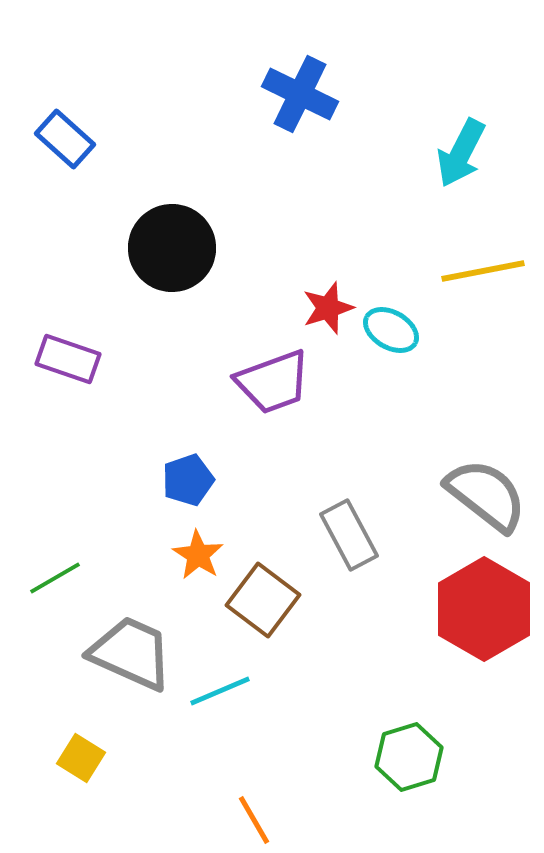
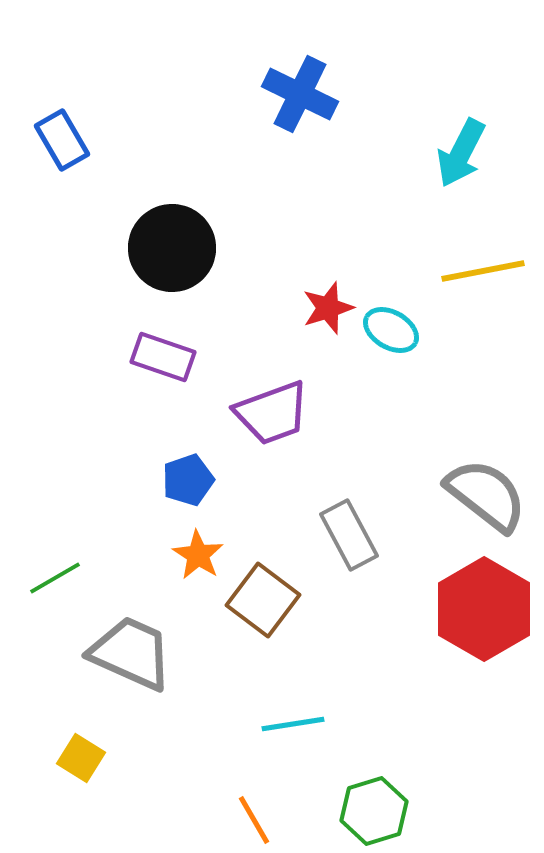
blue rectangle: moved 3 px left, 1 px down; rotated 18 degrees clockwise
purple rectangle: moved 95 px right, 2 px up
purple trapezoid: moved 1 px left, 31 px down
cyan line: moved 73 px right, 33 px down; rotated 14 degrees clockwise
green hexagon: moved 35 px left, 54 px down
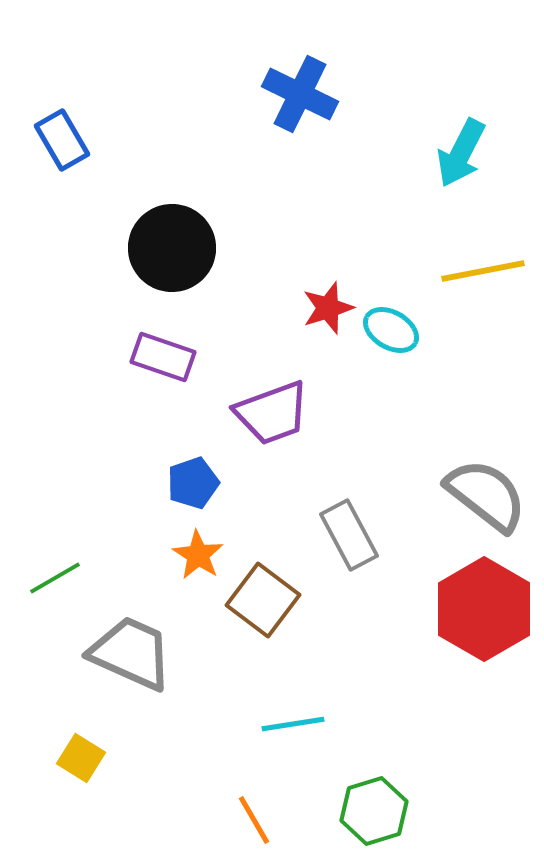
blue pentagon: moved 5 px right, 3 px down
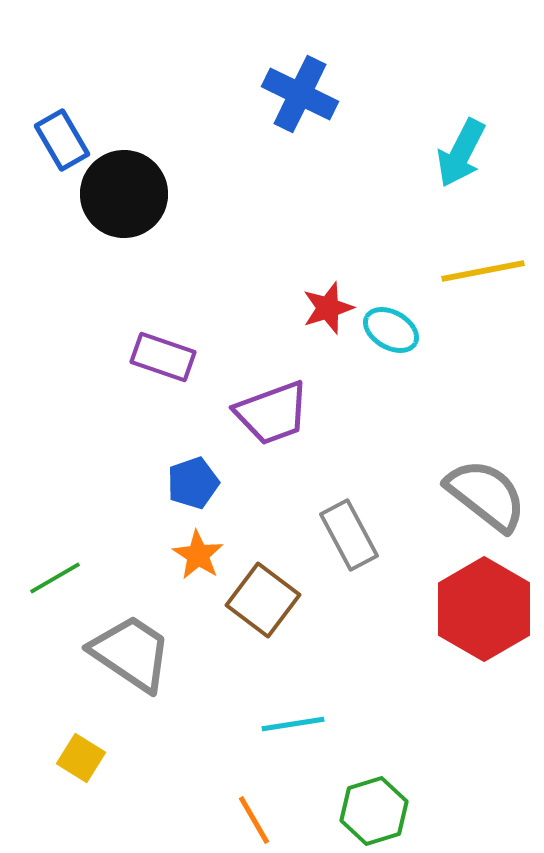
black circle: moved 48 px left, 54 px up
gray trapezoid: rotated 10 degrees clockwise
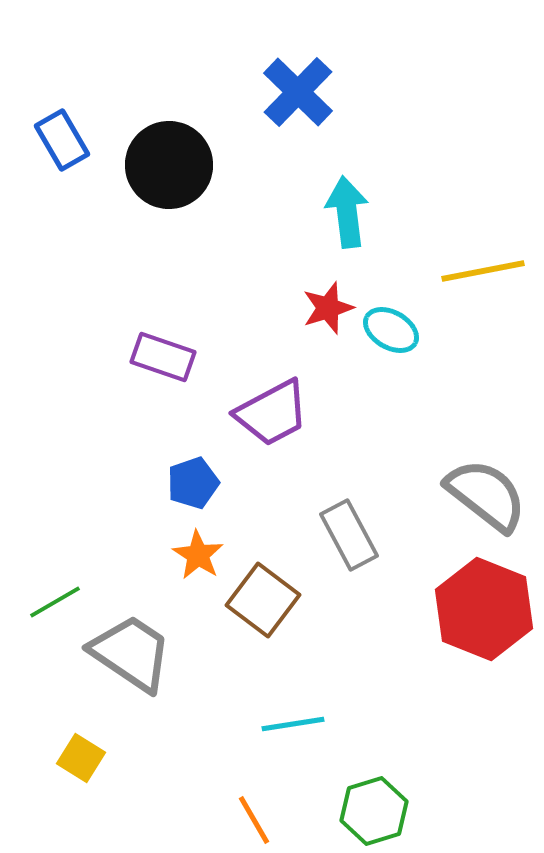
blue cross: moved 2 px left, 2 px up; rotated 18 degrees clockwise
cyan arrow: moved 114 px left, 59 px down; rotated 146 degrees clockwise
black circle: moved 45 px right, 29 px up
purple trapezoid: rotated 8 degrees counterclockwise
green line: moved 24 px down
red hexagon: rotated 8 degrees counterclockwise
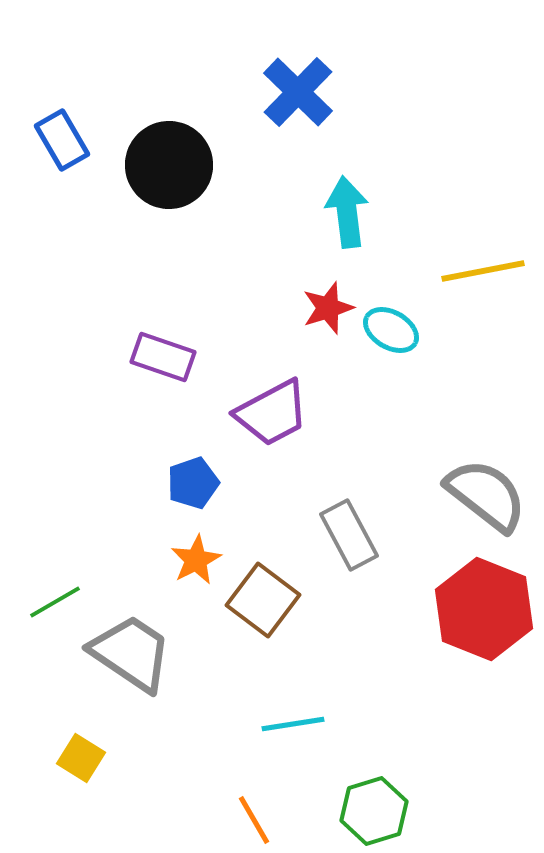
orange star: moved 2 px left, 5 px down; rotated 12 degrees clockwise
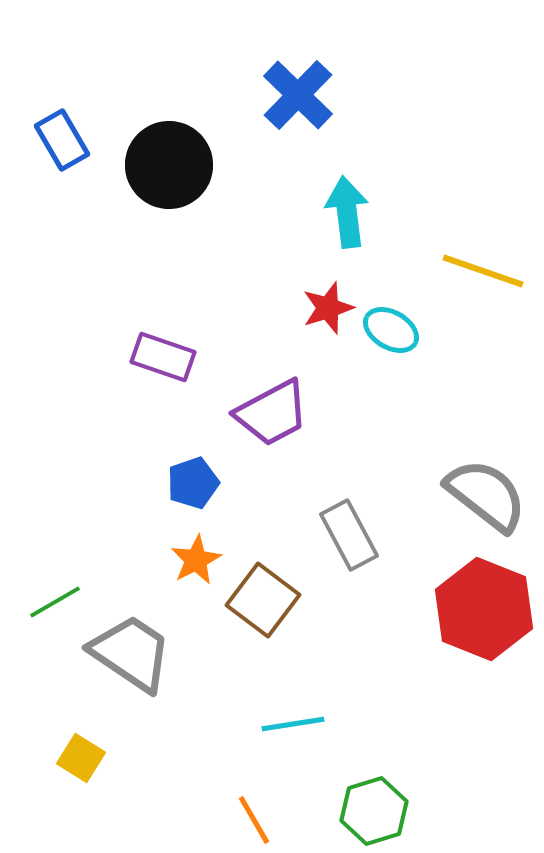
blue cross: moved 3 px down
yellow line: rotated 30 degrees clockwise
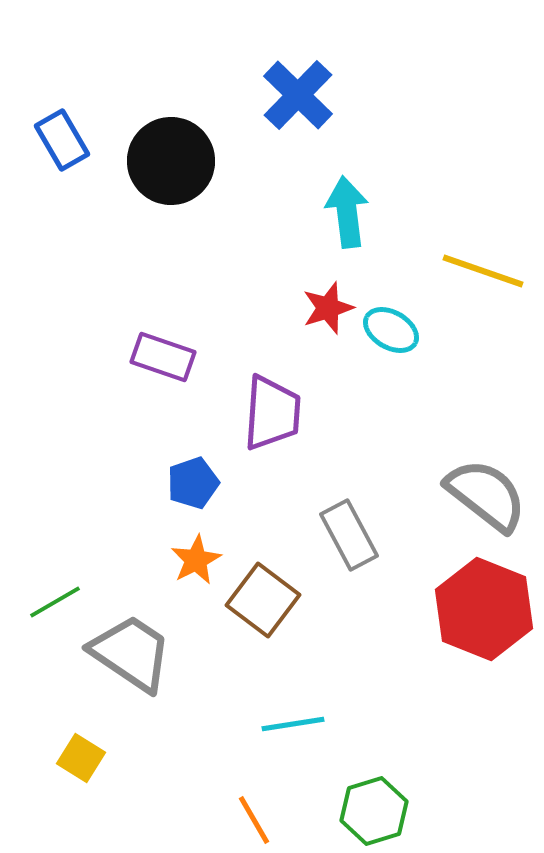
black circle: moved 2 px right, 4 px up
purple trapezoid: rotated 58 degrees counterclockwise
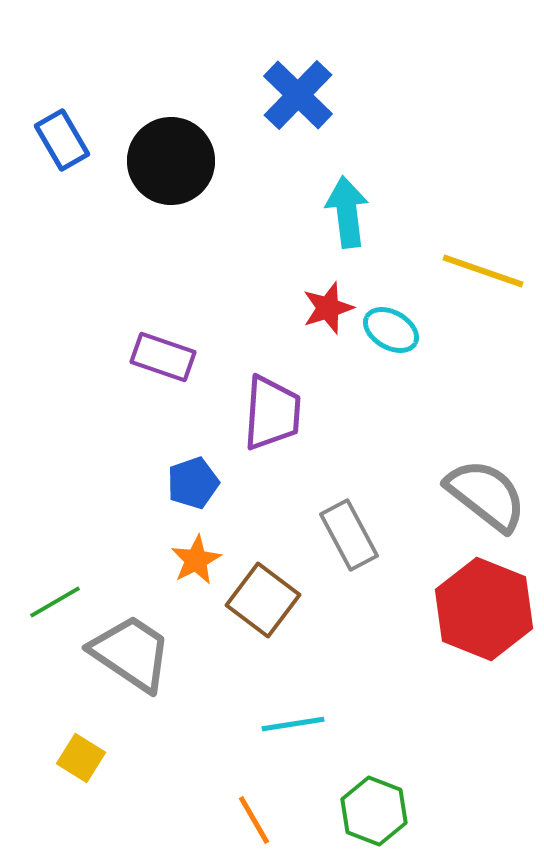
green hexagon: rotated 22 degrees counterclockwise
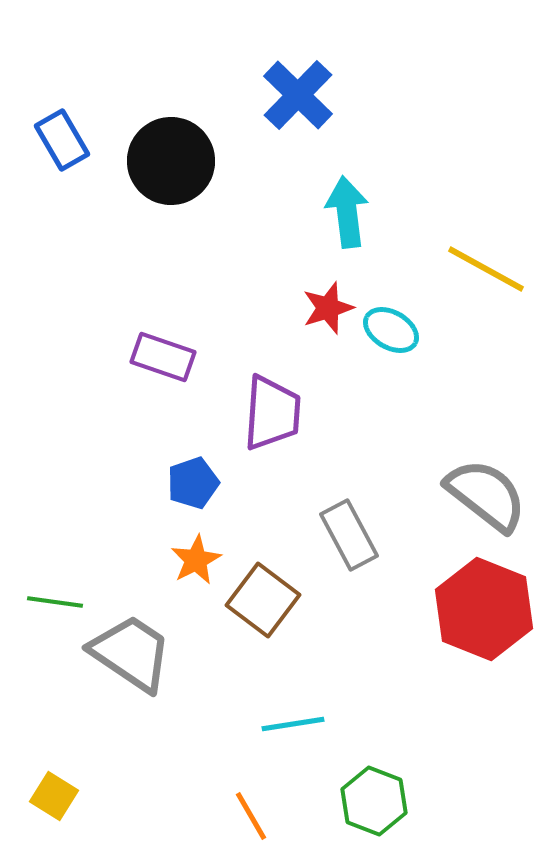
yellow line: moved 3 px right, 2 px up; rotated 10 degrees clockwise
green line: rotated 38 degrees clockwise
yellow square: moved 27 px left, 38 px down
green hexagon: moved 10 px up
orange line: moved 3 px left, 4 px up
